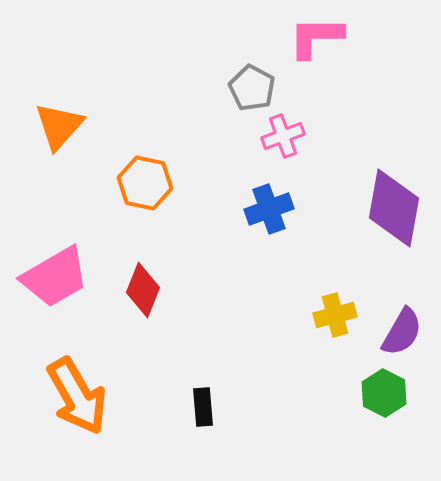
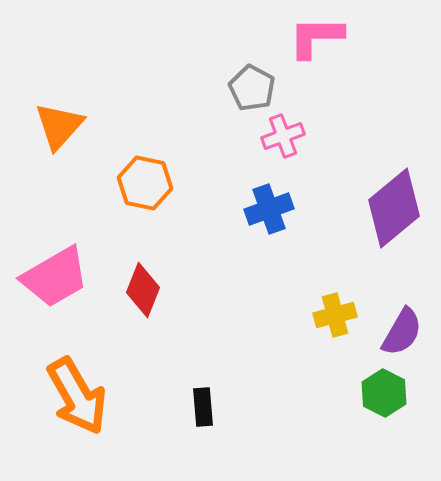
purple diamond: rotated 40 degrees clockwise
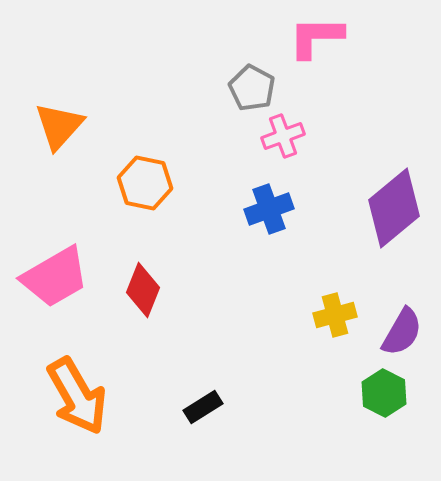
black rectangle: rotated 63 degrees clockwise
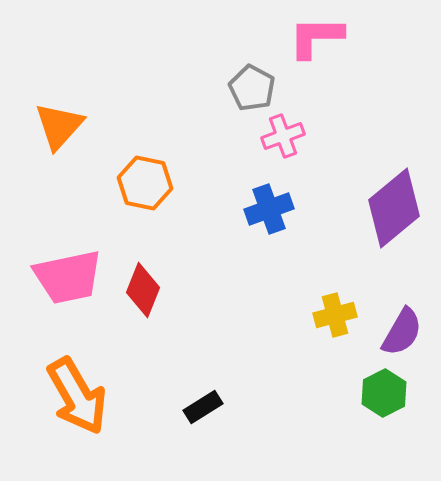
pink trapezoid: moved 13 px right; rotated 18 degrees clockwise
green hexagon: rotated 6 degrees clockwise
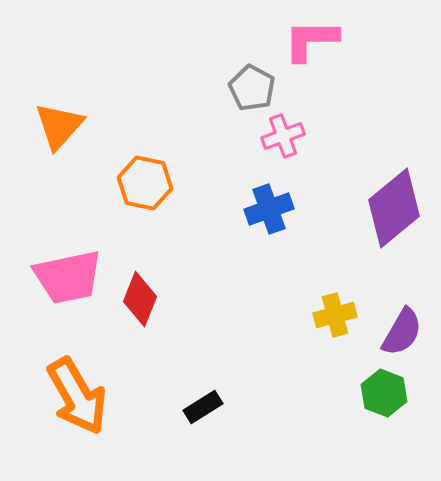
pink L-shape: moved 5 px left, 3 px down
red diamond: moved 3 px left, 9 px down
green hexagon: rotated 12 degrees counterclockwise
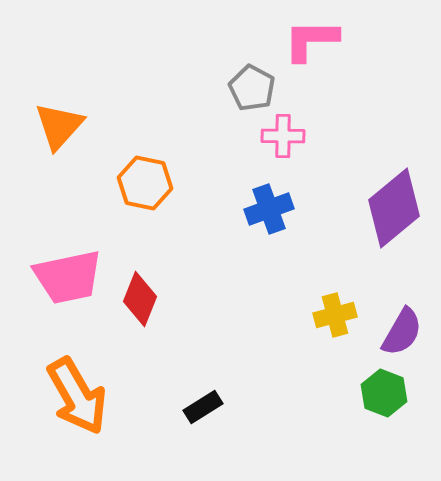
pink cross: rotated 21 degrees clockwise
